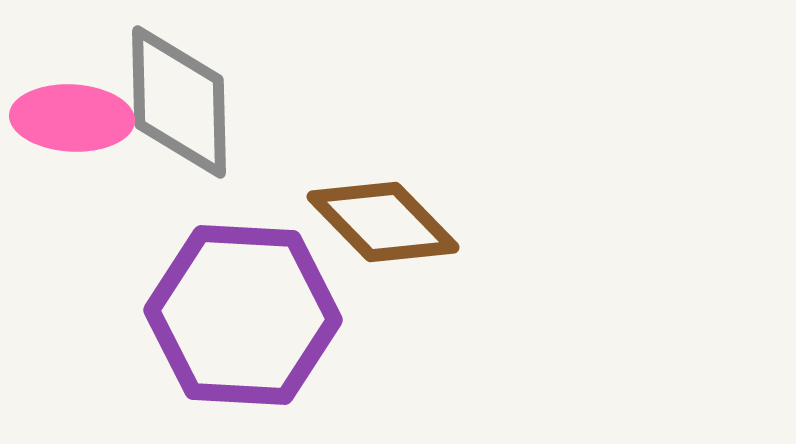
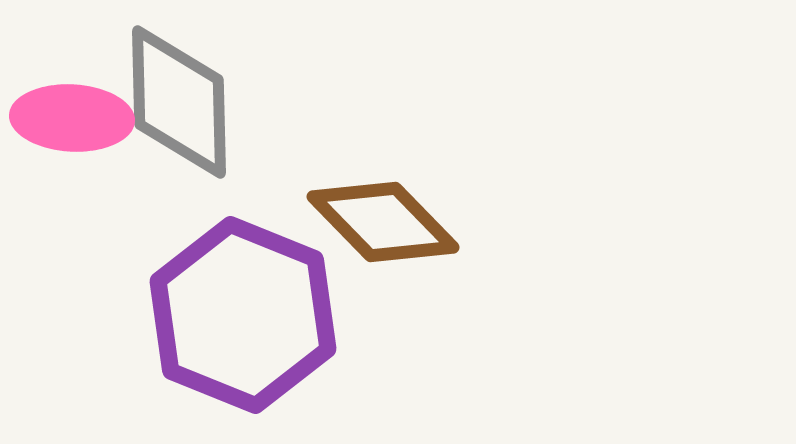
purple hexagon: rotated 19 degrees clockwise
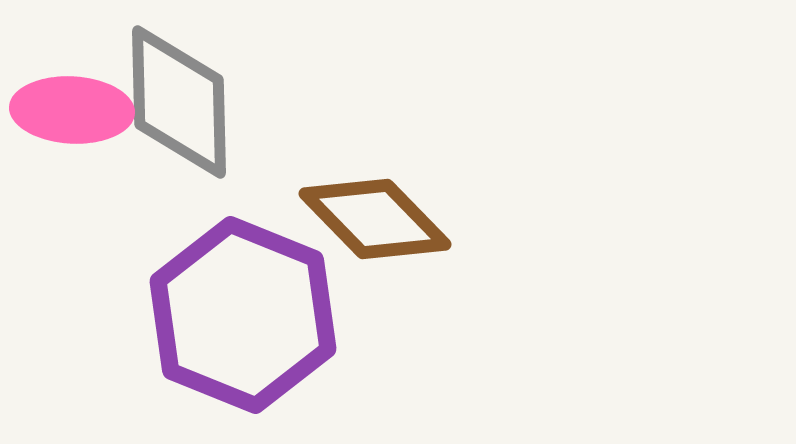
pink ellipse: moved 8 px up
brown diamond: moved 8 px left, 3 px up
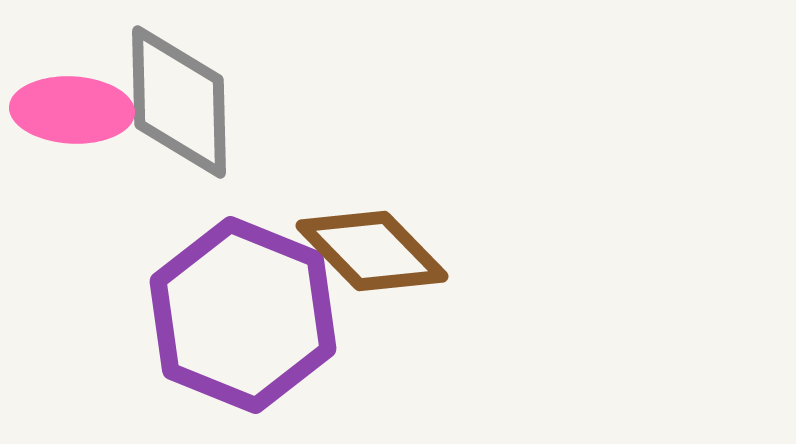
brown diamond: moved 3 px left, 32 px down
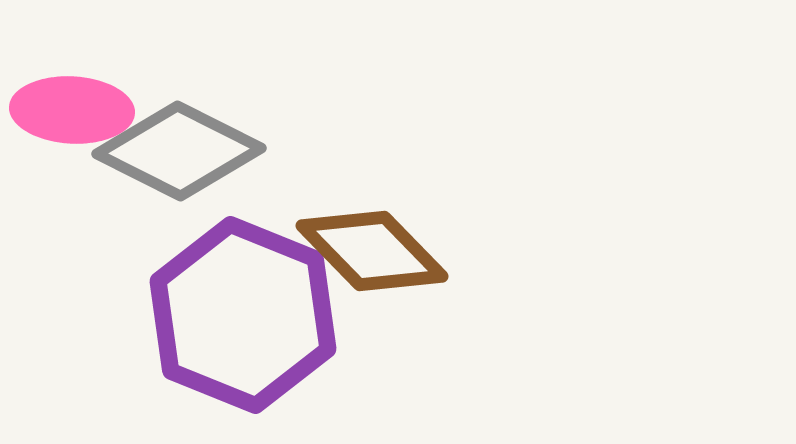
gray diamond: moved 49 px down; rotated 62 degrees counterclockwise
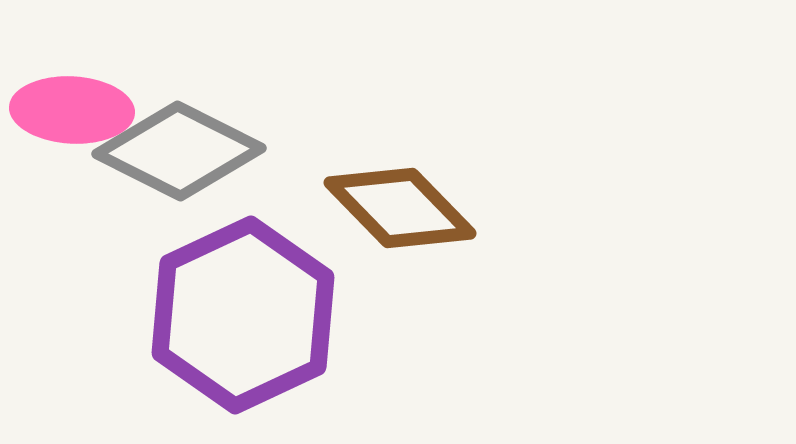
brown diamond: moved 28 px right, 43 px up
purple hexagon: rotated 13 degrees clockwise
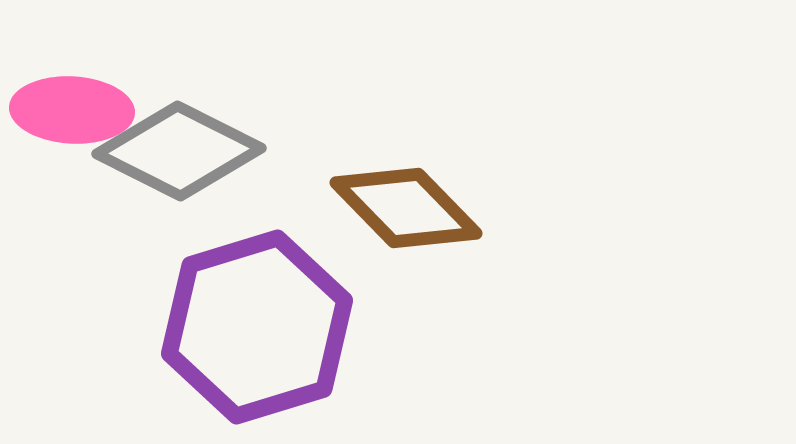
brown diamond: moved 6 px right
purple hexagon: moved 14 px right, 12 px down; rotated 8 degrees clockwise
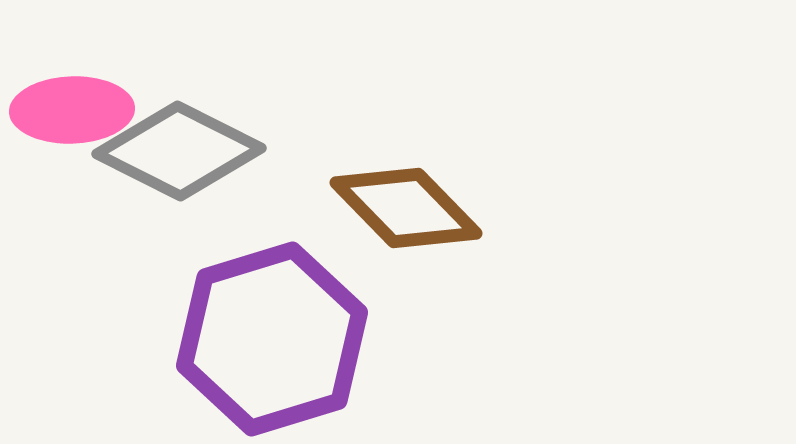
pink ellipse: rotated 5 degrees counterclockwise
purple hexagon: moved 15 px right, 12 px down
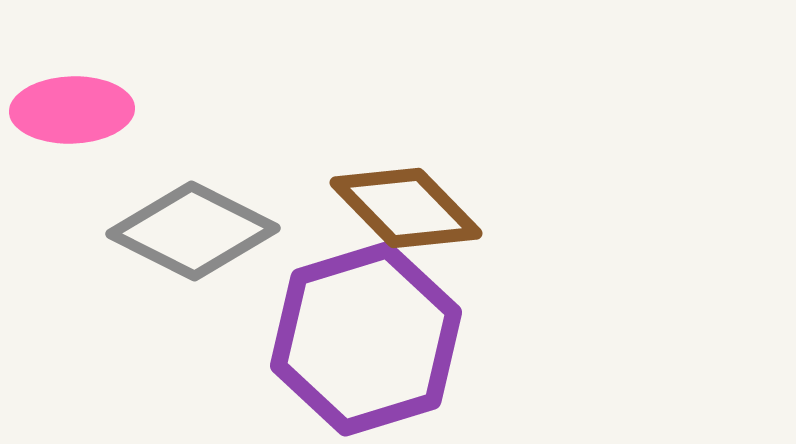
gray diamond: moved 14 px right, 80 px down
purple hexagon: moved 94 px right
